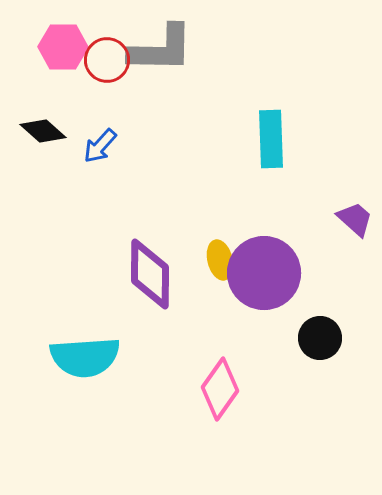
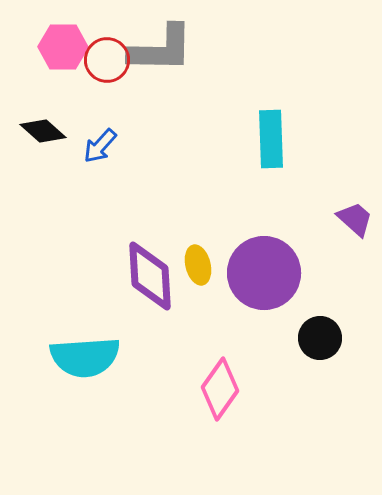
yellow ellipse: moved 22 px left, 5 px down
purple diamond: moved 2 px down; rotated 4 degrees counterclockwise
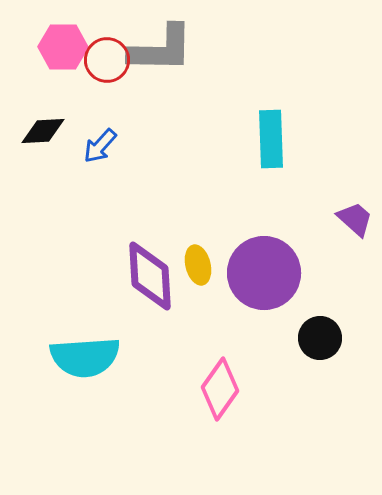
black diamond: rotated 45 degrees counterclockwise
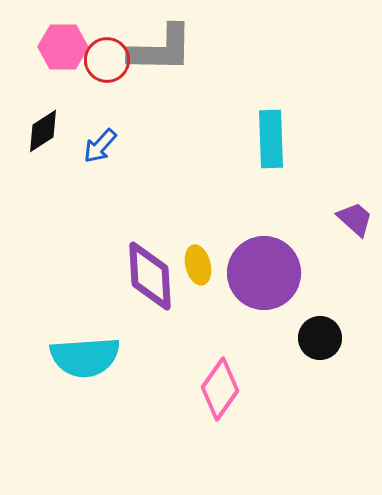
black diamond: rotated 30 degrees counterclockwise
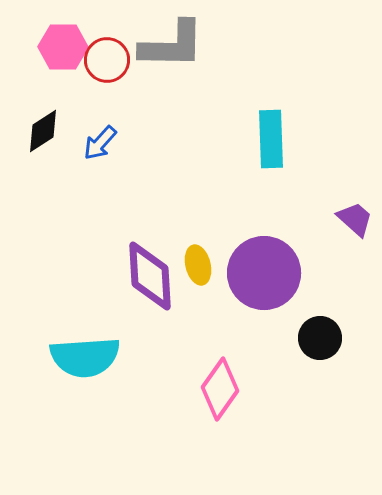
gray L-shape: moved 11 px right, 4 px up
blue arrow: moved 3 px up
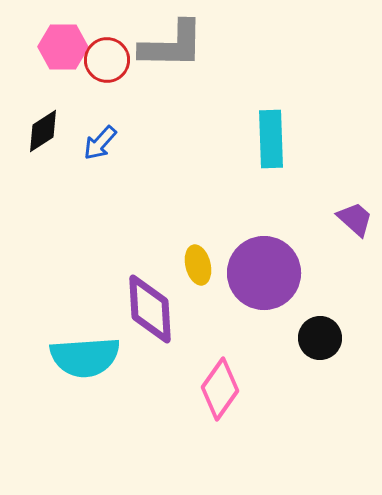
purple diamond: moved 33 px down
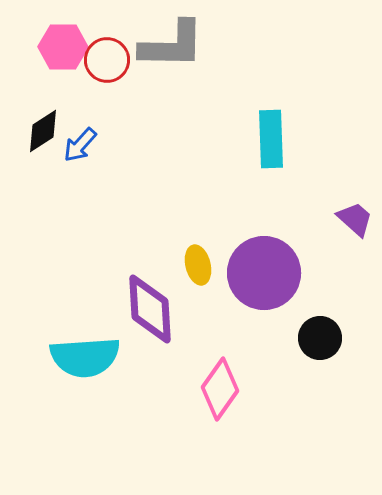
blue arrow: moved 20 px left, 2 px down
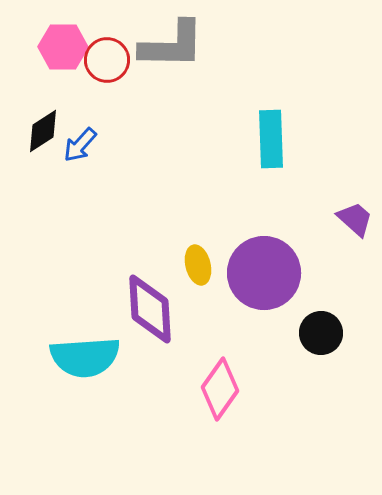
black circle: moved 1 px right, 5 px up
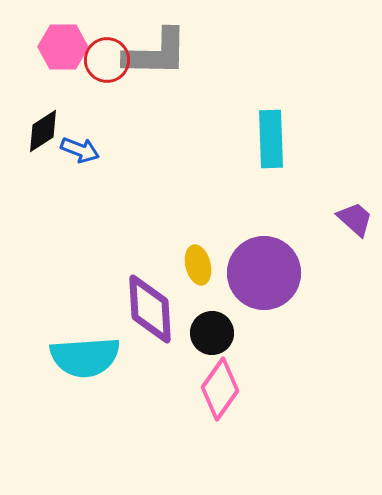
gray L-shape: moved 16 px left, 8 px down
blue arrow: moved 5 px down; rotated 111 degrees counterclockwise
black circle: moved 109 px left
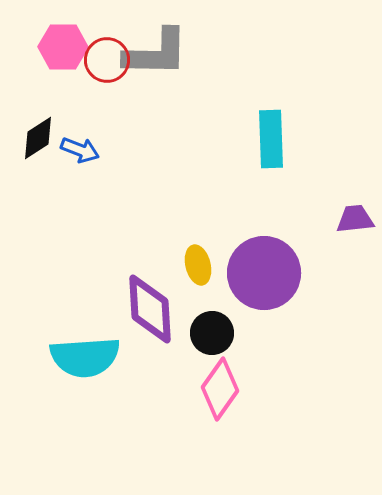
black diamond: moved 5 px left, 7 px down
purple trapezoid: rotated 48 degrees counterclockwise
